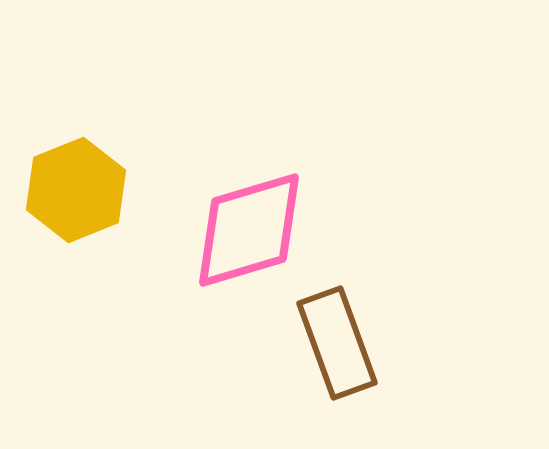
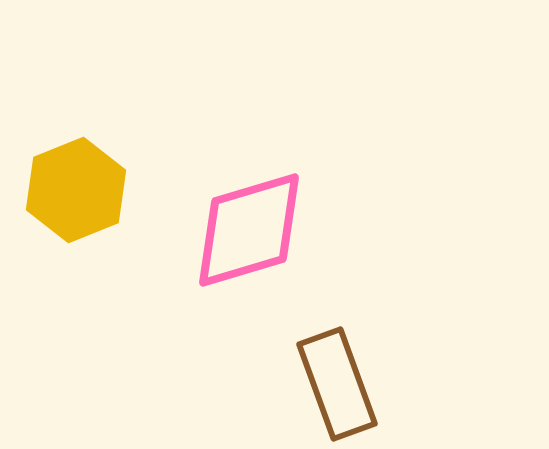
brown rectangle: moved 41 px down
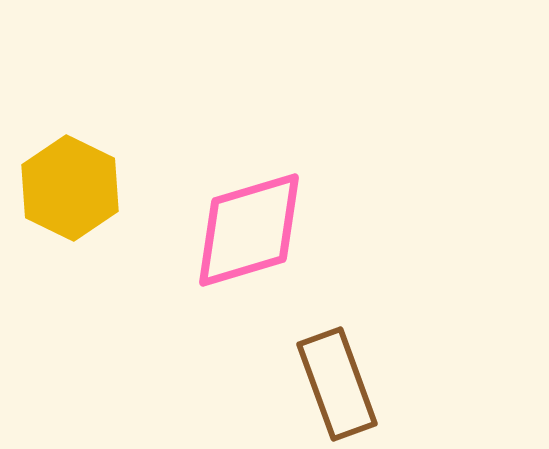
yellow hexagon: moved 6 px left, 2 px up; rotated 12 degrees counterclockwise
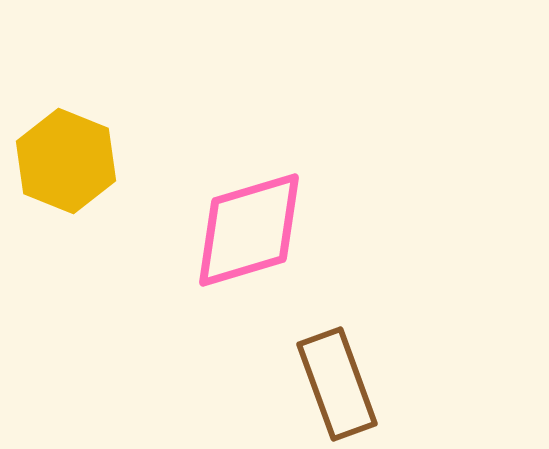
yellow hexagon: moved 4 px left, 27 px up; rotated 4 degrees counterclockwise
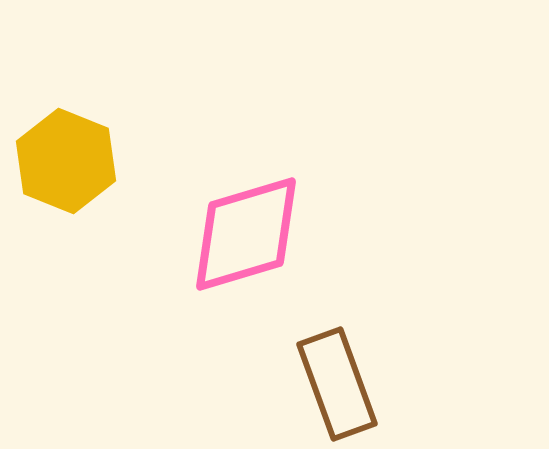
pink diamond: moved 3 px left, 4 px down
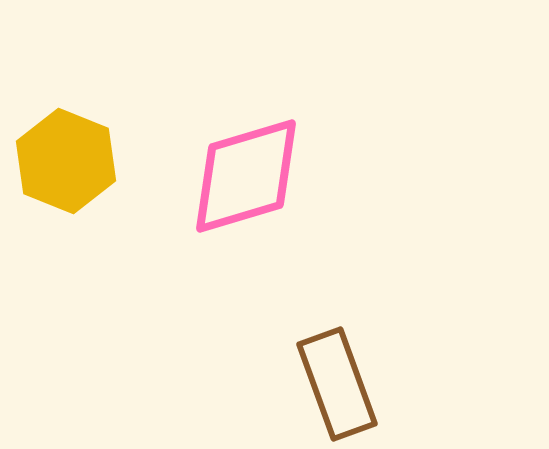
pink diamond: moved 58 px up
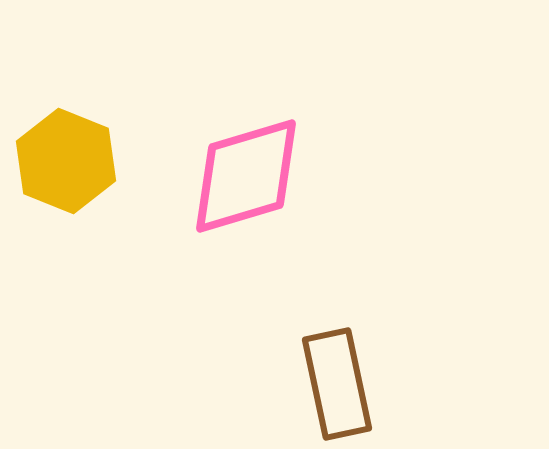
brown rectangle: rotated 8 degrees clockwise
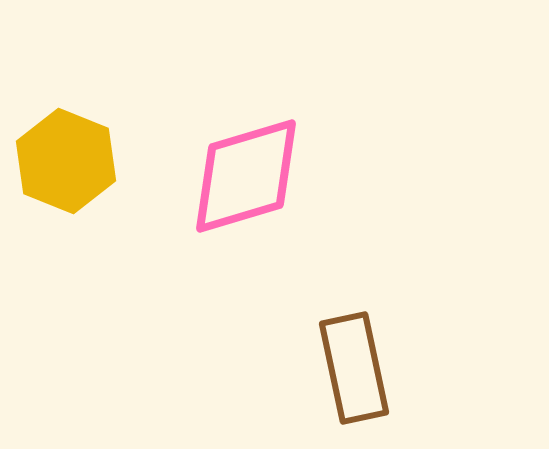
brown rectangle: moved 17 px right, 16 px up
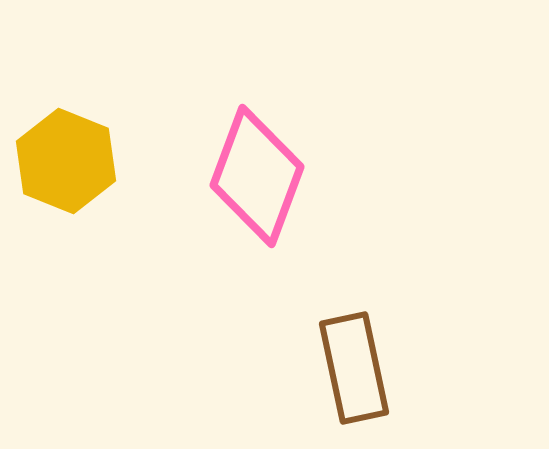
pink diamond: moved 11 px right; rotated 53 degrees counterclockwise
